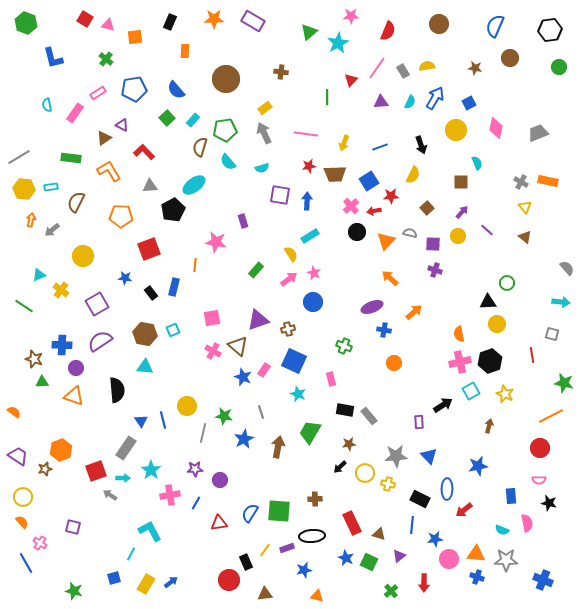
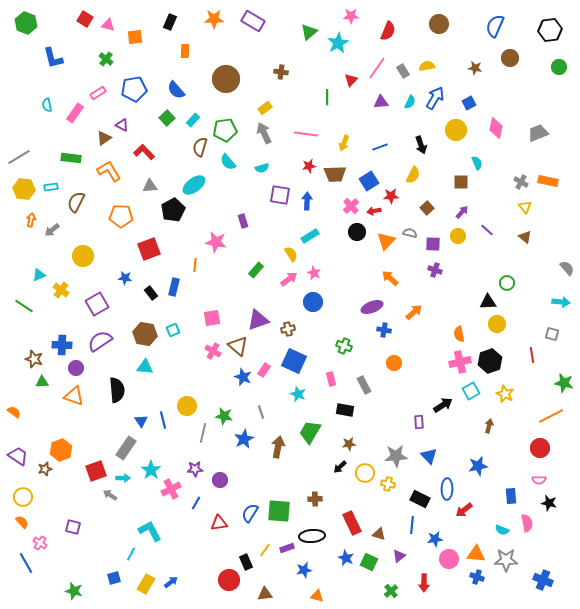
gray rectangle at (369, 416): moved 5 px left, 31 px up; rotated 12 degrees clockwise
pink cross at (170, 495): moved 1 px right, 6 px up; rotated 18 degrees counterclockwise
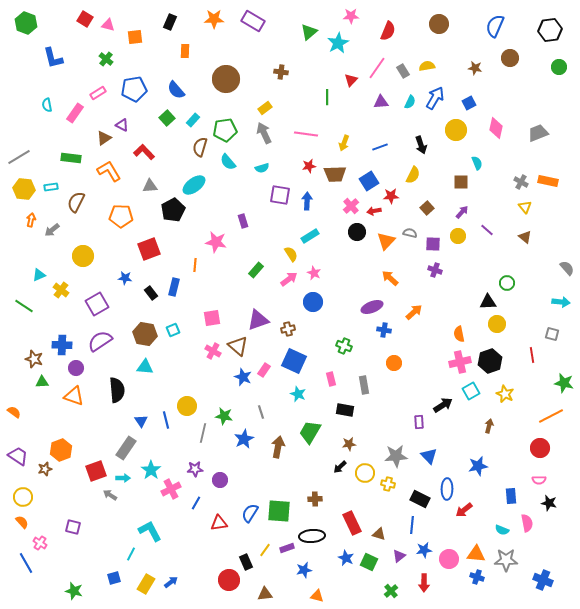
gray rectangle at (364, 385): rotated 18 degrees clockwise
blue line at (163, 420): moved 3 px right
blue star at (435, 539): moved 11 px left, 11 px down
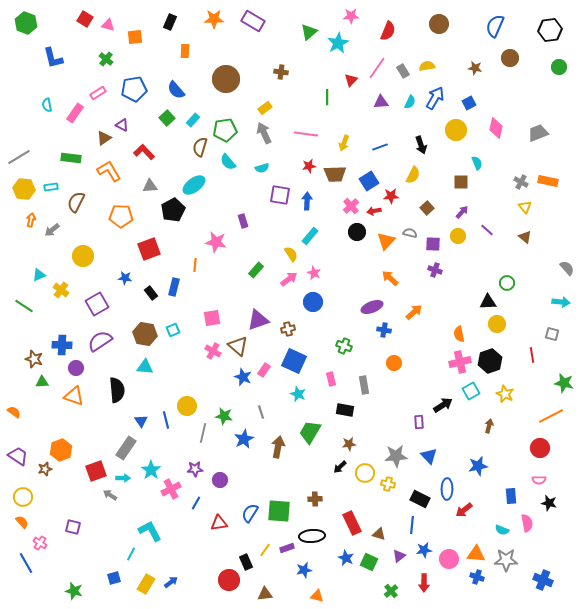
cyan rectangle at (310, 236): rotated 18 degrees counterclockwise
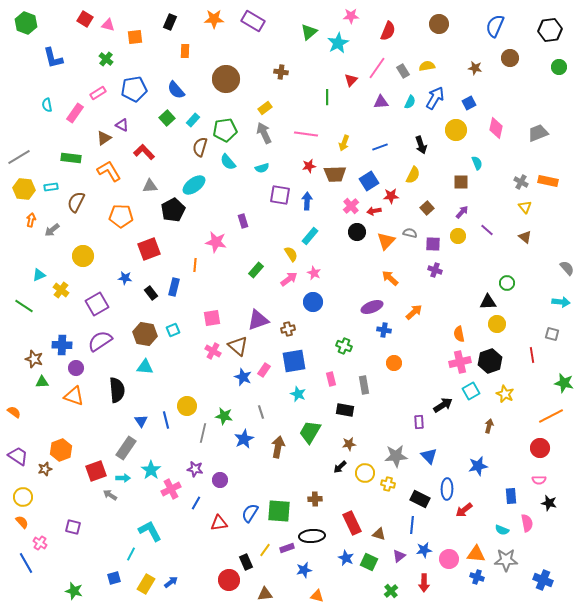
blue square at (294, 361): rotated 35 degrees counterclockwise
purple star at (195, 469): rotated 14 degrees clockwise
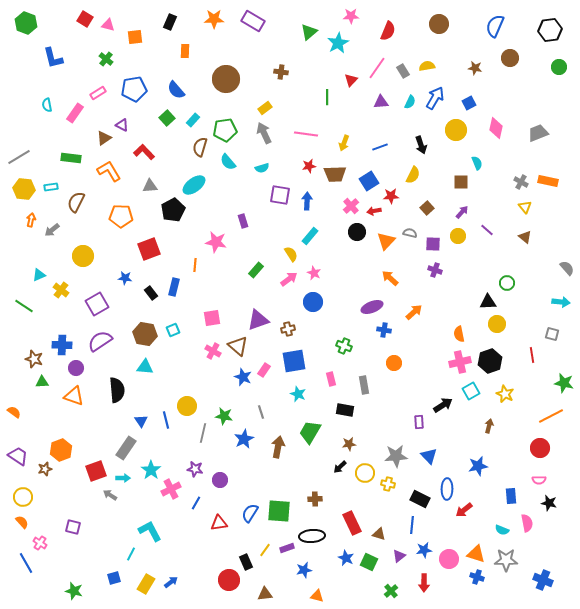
orange triangle at (476, 554): rotated 12 degrees clockwise
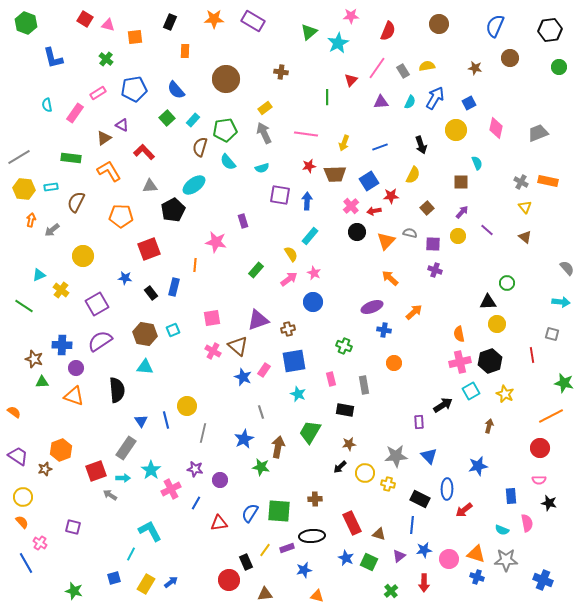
green star at (224, 416): moved 37 px right, 51 px down
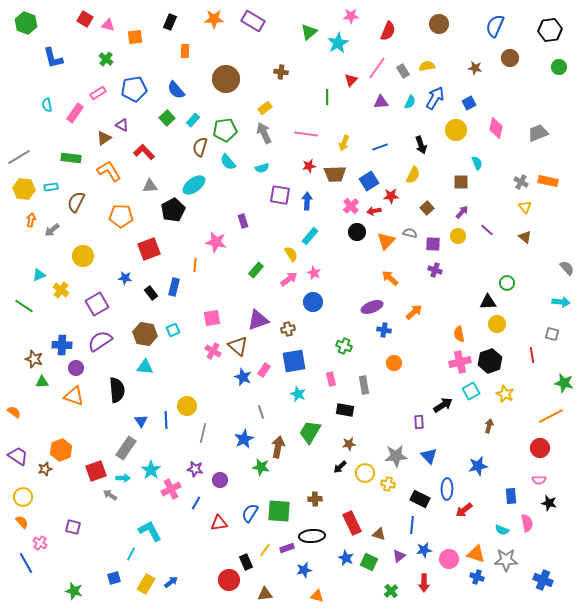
blue line at (166, 420): rotated 12 degrees clockwise
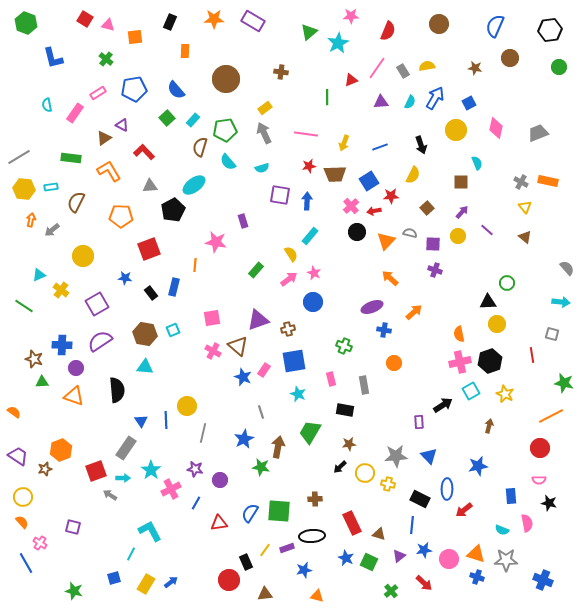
red triangle at (351, 80): rotated 24 degrees clockwise
red arrow at (424, 583): rotated 48 degrees counterclockwise
